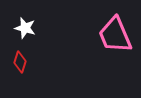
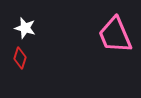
red diamond: moved 4 px up
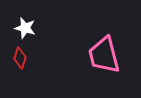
pink trapezoid: moved 11 px left, 20 px down; rotated 9 degrees clockwise
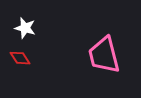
red diamond: rotated 50 degrees counterclockwise
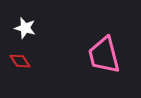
red diamond: moved 3 px down
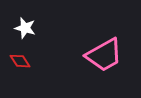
pink trapezoid: rotated 105 degrees counterclockwise
